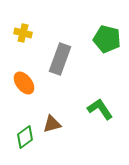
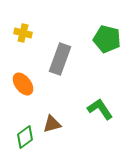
orange ellipse: moved 1 px left, 1 px down
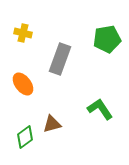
green pentagon: rotated 24 degrees counterclockwise
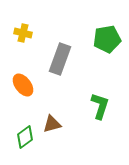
orange ellipse: moved 1 px down
green L-shape: moved 3 px up; rotated 52 degrees clockwise
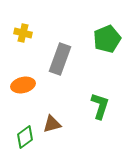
green pentagon: rotated 12 degrees counterclockwise
orange ellipse: rotated 65 degrees counterclockwise
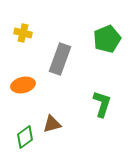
green L-shape: moved 2 px right, 2 px up
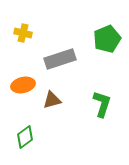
gray rectangle: rotated 52 degrees clockwise
brown triangle: moved 24 px up
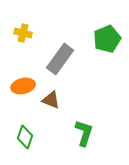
gray rectangle: rotated 36 degrees counterclockwise
orange ellipse: moved 1 px down
brown triangle: moved 1 px left; rotated 36 degrees clockwise
green L-shape: moved 18 px left, 29 px down
green diamond: rotated 35 degrees counterclockwise
